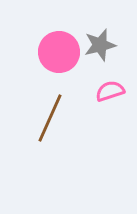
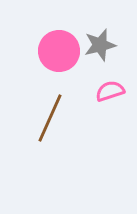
pink circle: moved 1 px up
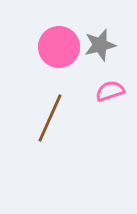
pink circle: moved 4 px up
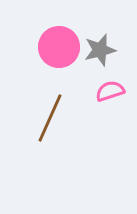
gray star: moved 5 px down
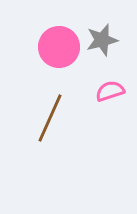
gray star: moved 2 px right, 10 px up
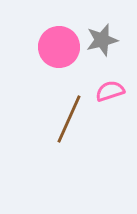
brown line: moved 19 px right, 1 px down
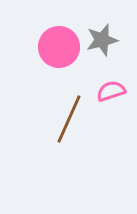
pink semicircle: moved 1 px right
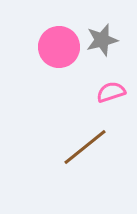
pink semicircle: moved 1 px down
brown line: moved 16 px right, 28 px down; rotated 27 degrees clockwise
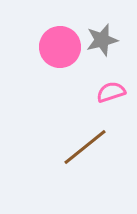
pink circle: moved 1 px right
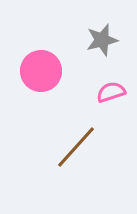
pink circle: moved 19 px left, 24 px down
brown line: moved 9 px left; rotated 9 degrees counterclockwise
